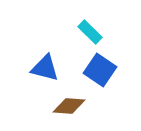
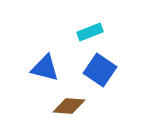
cyan rectangle: rotated 65 degrees counterclockwise
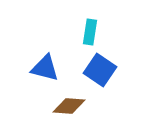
cyan rectangle: rotated 60 degrees counterclockwise
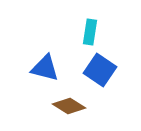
brown diamond: rotated 28 degrees clockwise
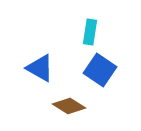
blue triangle: moved 5 px left; rotated 16 degrees clockwise
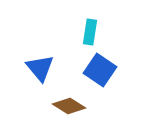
blue triangle: rotated 20 degrees clockwise
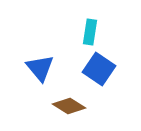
blue square: moved 1 px left, 1 px up
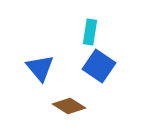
blue square: moved 3 px up
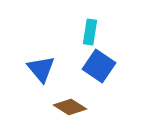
blue triangle: moved 1 px right, 1 px down
brown diamond: moved 1 px right, 1 px down
